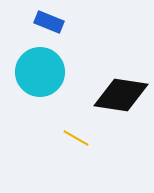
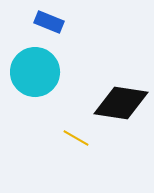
cyan circle: moved 5 px left
black diamond: moved 8 px down
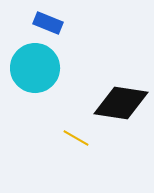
blue rectangle: moved 1 px left, 1 px down
cyan circle: moved 4 px up
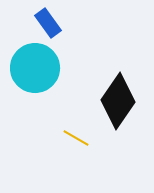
blue rectangle: rotated 32 degrees clockwise
black diamond: moved 3 px left, 2 px up; rotated 64 degrees counterclockwise
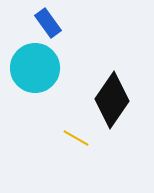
black diamond: moved 6 px left, 1 px up
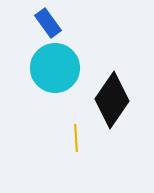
cyan circle: moved 20 px right
yellow line: rotated 56 degrees clockwise
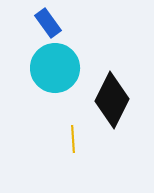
black diamond: rotated 8 degrees counterclockwise
yellow line: moved 3 px left, 1 px down
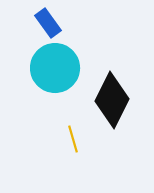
yellow line: rotated 12 degrees counterclockwise
